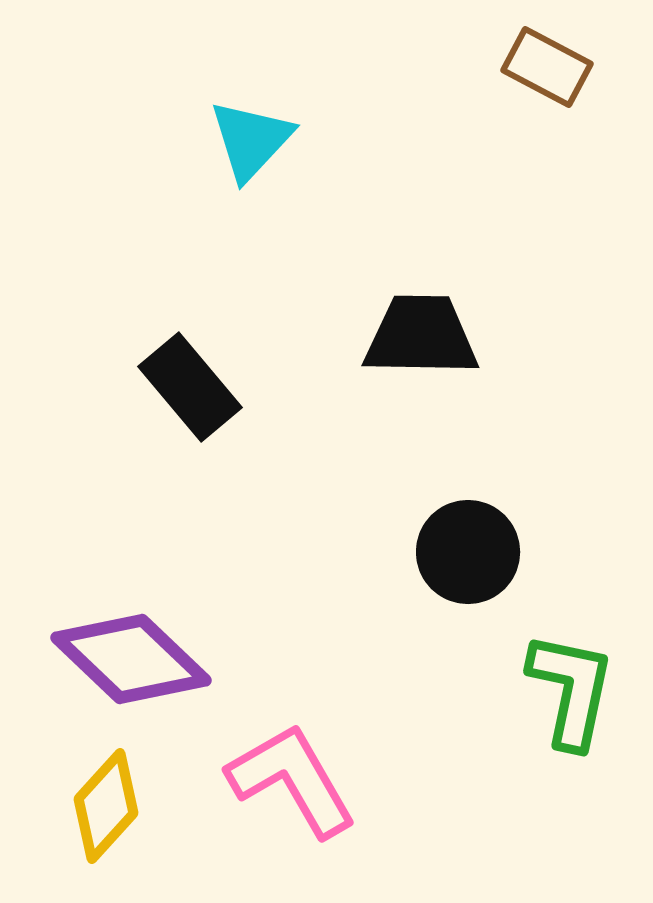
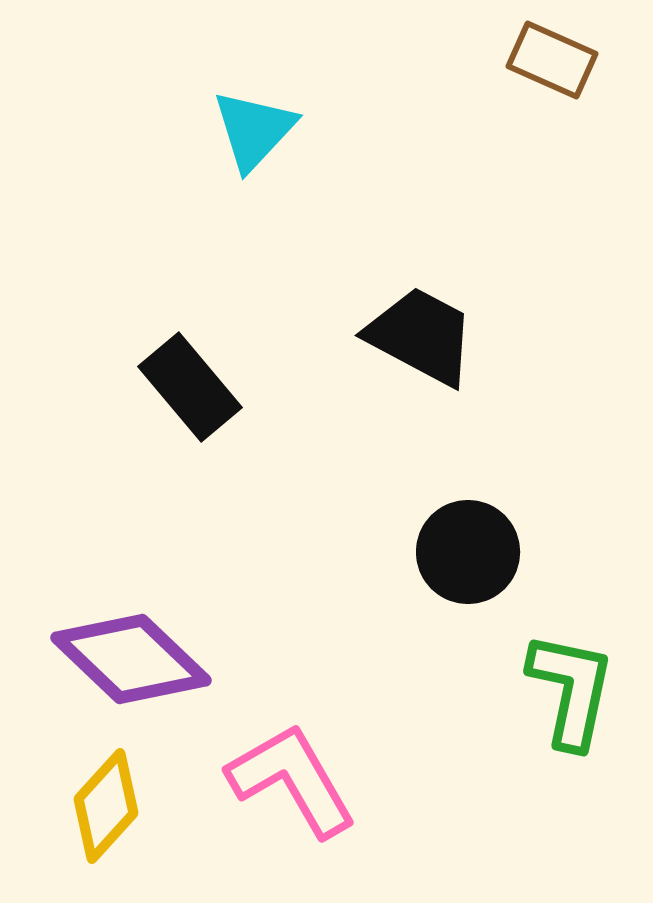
brown rectangle: moved 5 px right, 7 px up; rotated 4 degrees counterclockwise
cyan triangle: moved 3 px right, 10 px up
black trapezoid: rotated 27 degrees clockwise
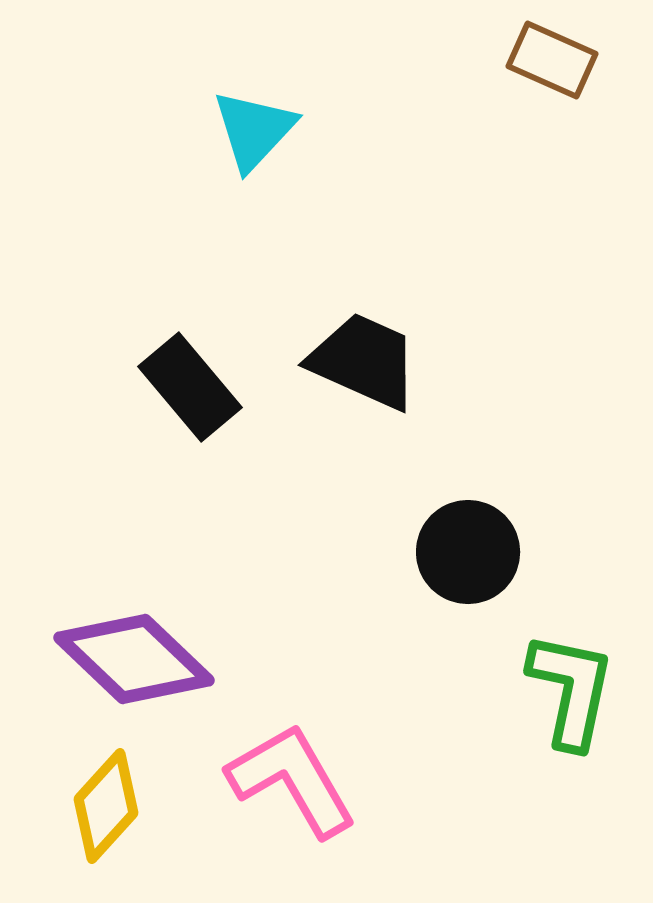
black trapezoid: moved 57 px left, 25 px down; rotated 4 degrees counterclockwise
purple diamond: moved 3 px right
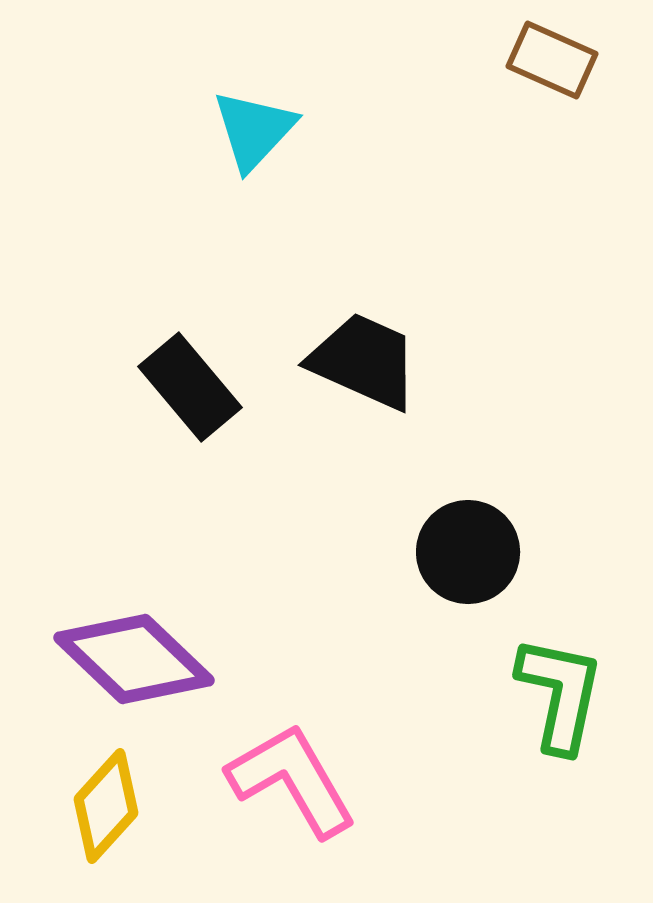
green L-shape: moved 11 px left, 4 px down
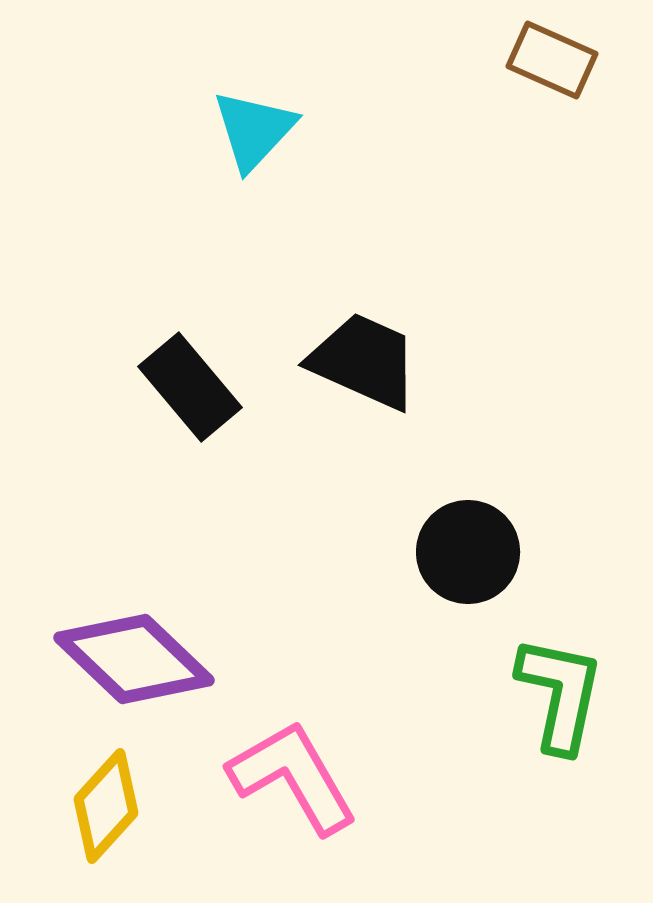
pink L-shape: moved 1 px right, 3 px up
